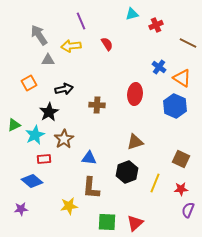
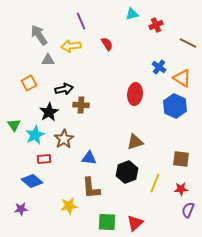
brown cross: moved 16 px left
green triangle: rotated 40 degrees counterclockwise
brown square: rotated 18 degrees counterclockwise
brown L-shape: rotated 10 degrees counterclockwise
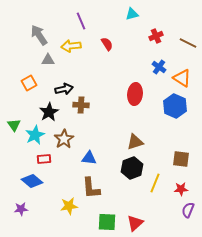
red cross: moved 11 px down
black hexagon: moved 5 px right, 4 px up
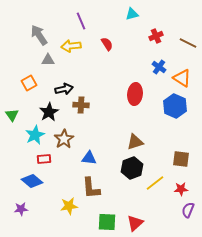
green triangle: moved 2 px left, 10 px up
yellow line: rotated 30 degrees clockwise
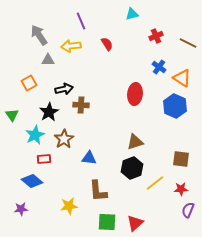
brown L-shape: moved 7 px right, 3 px down
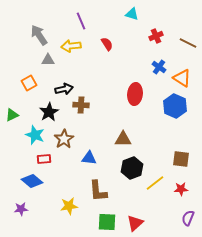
cyan triangle: rotated 32 degrees clockwise
green triangle: rotated 40 degrees clockwise
cyan star: rotated 24 degrees counterclockwise
brown triangle: moved 12 px left, 3 px up; rotated 18 degrees clockwise
purple semicircle: moved 8 px down
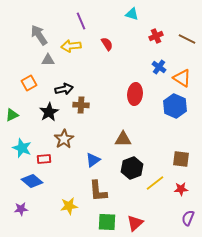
brown line: moved 1 px left, 4 px up
cyan star: moved 13 px left, 13 px down
blue triangle: moved 4 px right, 2 px down; rotated 42 degrees counterclockwise
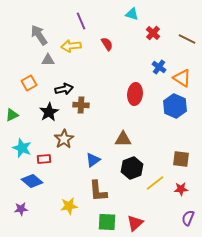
red cross: moved 3 px left, 3 px up; rotated 24 degrees counterclockwise
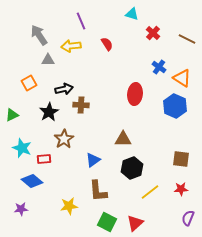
yellow line: moved 5 px left, 9 px down
green square: rotated 24 degrees clockwise
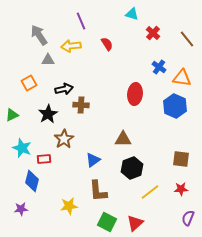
brown line: rotated 24 degrees clockwise
orange triangle: rotated 24 degrees counterclockwise
black star: moved 1 px left, 2 px down
blue diamond: rotated 65 degrees clockwise
